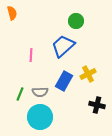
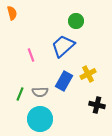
pink line: rotated 24 degrees counterclockwise
cyan circle: moved 2 px down
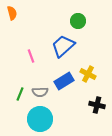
green circle: moved 2 px right
pink line: moved 1 px down
yellow cross: rotated 35 degrees counterclockwise
blue rectangle: rotated 30 degrees clockwise
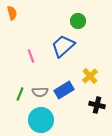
yellow cross: moved 2 px right, 2 px down; rotated 21 degrees clockwise
blue rectangle: moved 9 px down
cyan circle: moved 1 px right, 1 px down
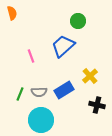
gray semicircle: moved 1 px left
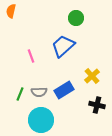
orange semicircle: moved 1 px left, 2 px up; rotated 152 degrees counterclockwise
green circle: moved 2 px left, 3 px up
yellow cross: moved 2 px right
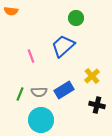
orange semicircle: rotated 96 degrees counterclockwise
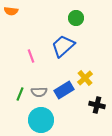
yellow cross: moved 7 px left, 2 px down
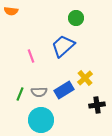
black cross: rotated 21 degrees counterclockwise
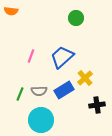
blue trapezoid: moved 1 px left, 11 px down
pink line: rotated 40 degrees clockwise
gray semicircle: moved 1 px up
